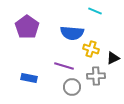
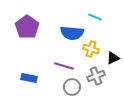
cyan line: moved 6 px down
gray cross: rotated 18 degrees counterclockwise
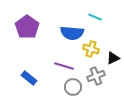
blue rectangle: rotated 28 degrees clockwise
gray circle: moved 1 px right
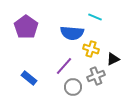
purple pentagon: moved 1 px left
black triangle: moved 1 px down
purple line: rotated 66 degrees counterclockwise
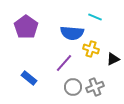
purple line: moved 3 px up
gray cross: moved 1 px left, 11 px down
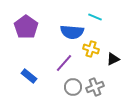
blue semicircle: moved 1 px up
blue rectangle: moved 2 px up
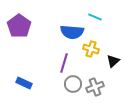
purple pentagon: moved 7 px left, 1 px up
black triangle: moved 2 px down; rotated 16 degrees counterclockwise
purple line: rotated 24 degrees counterclockwise
blue rectangle: moved 5 px left, 7 px down; rotated 14 degrees counterclockwise
gray circle: moved 3 px up
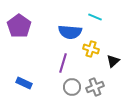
blue semicircle: moved 2 px left
purple line: moved 1 px left
gray circle: moved 1 px left, 3 px down
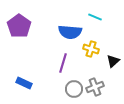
gray circle: moved 2 px right, 2 px down
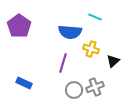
gray circle: moved 1 px down
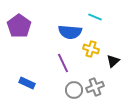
purple line: rotated 42 degrees counterclockwise
blue rectangle: moved 3 px right
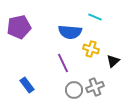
purple pentagon: moved 1 px down; rotated 25 degrees clockwise
blue rectangle: moved 2 px down; rotated 28 degrees clockwise
